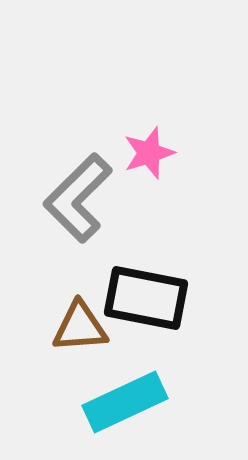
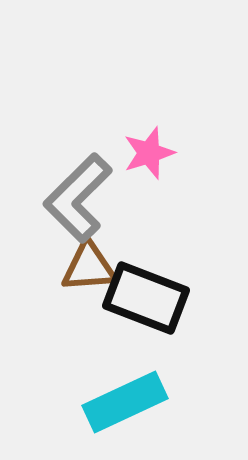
black rectangle: rotated 10 degrees clockwise
brown triangle: moved 9 px right, 60 px up
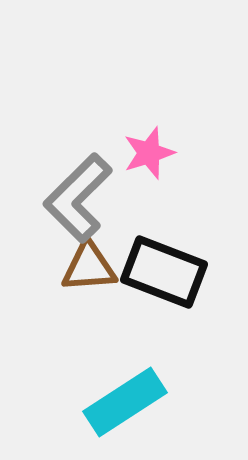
black rectangle: moved 18 px right, 26 px up
cyan rectangle: rotated 8 degrees counterclockwise
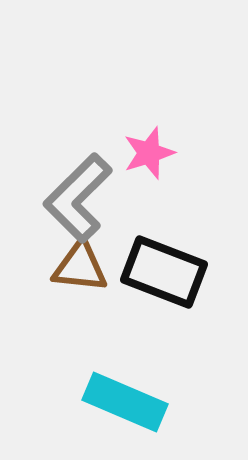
brown triangle: moved 9 px left; rotated 10 degrees clockwise
cyan rectangle: rotated 56 degrees clockwise
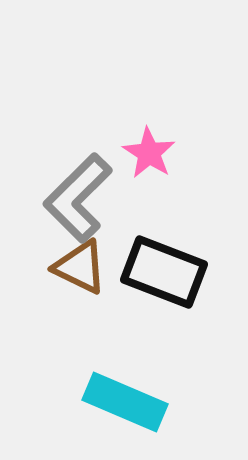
pink star: rotated 22 degrees counterclockwise
brown triangle: rotated 20 degrees clockwise
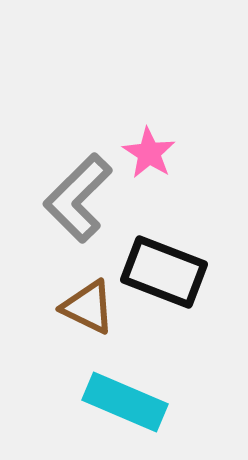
brown triangle: moved 8 px right, 40 px down
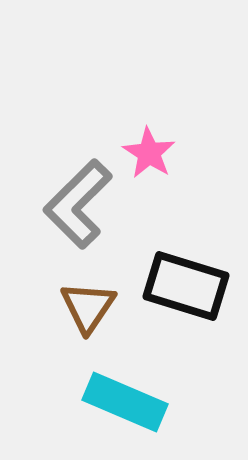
gray L-shape: moved 6 px down
black rectangle: moved 22 px right, 14 px down; rotated 4 degrees counterclockwise
brown triangle: rotated 38 degrees clockwise
